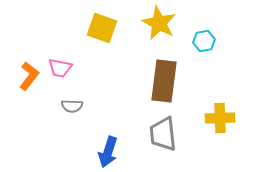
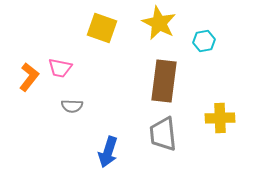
orange L-shape: moved 1 px down
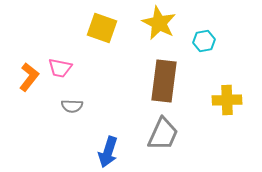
yellow cross: moved 7 px right, 18 px up
gray trapezoid: rotated 150 degrees counterclockwise
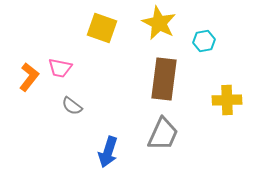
brown rectangle: moved 2 px up
gray semicircle: rotated 35 degrees clockwise
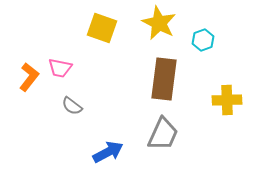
cyan hexagon: moved 1 px left, 1 px up; rotated 10 degrees counterclockwise
blue arrow: rotated 136 degrees counterclockwise
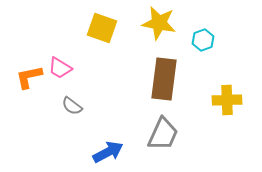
yellow star: rotated 16 degrees counterclockwise
pink trapezoid: rotated 20 degrees clockwise
orange L-shape: rotated 140 degrees counterclockwise
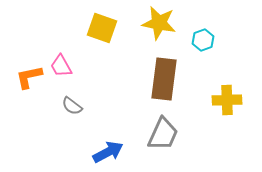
pink trapezoid: moved 1 px right, 2 px up; rotated 30 degrees clockwise
